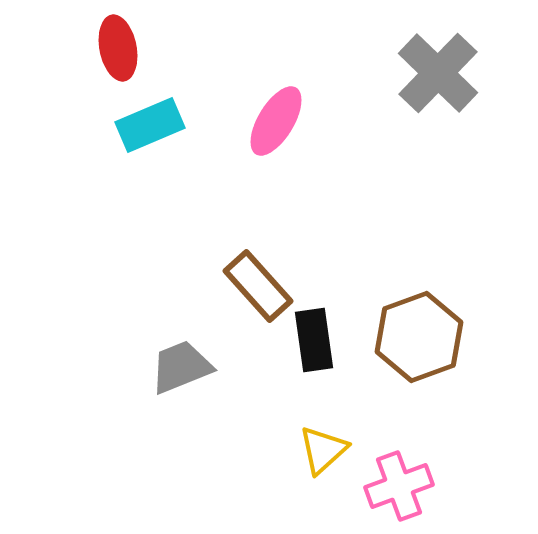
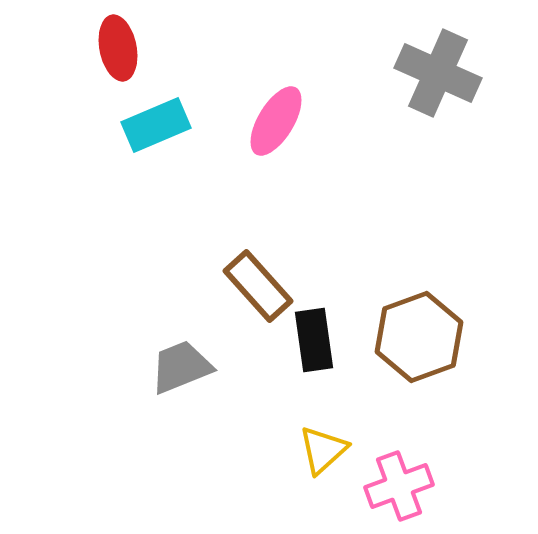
gray cross: rotated 20 degrees counterclockwise
cyan rectangle: moved 6 px right
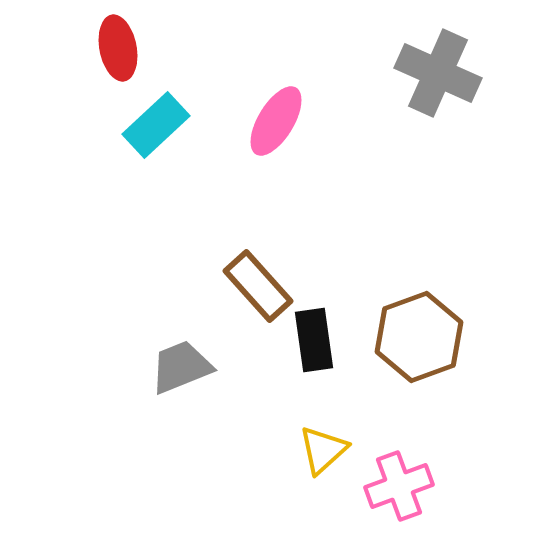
cyan rectangle: rotated 20 degrees counterclockwise
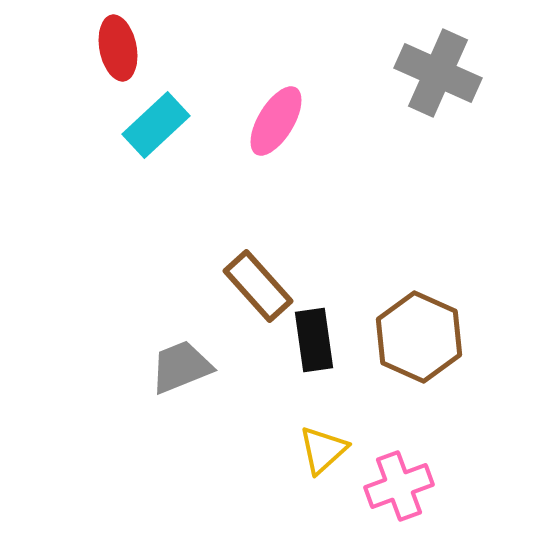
brown hexagon: rotated 16 degrees counterclockwise
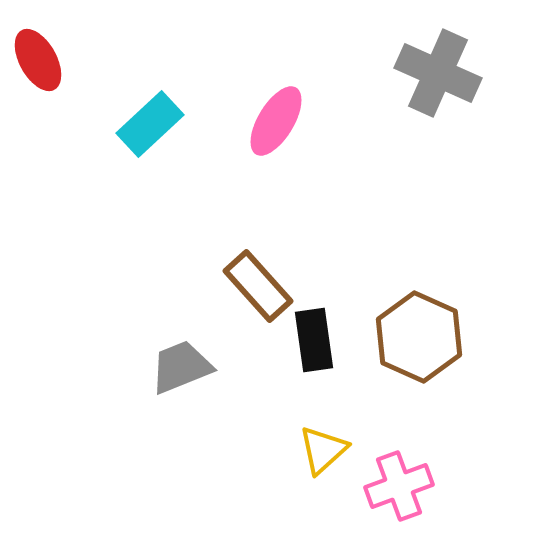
red ellipse: moved 80 px left, 12 px down; rotated 18 degrees counterclockwise
cyan rectangle: moved 6 px left, 1 px up
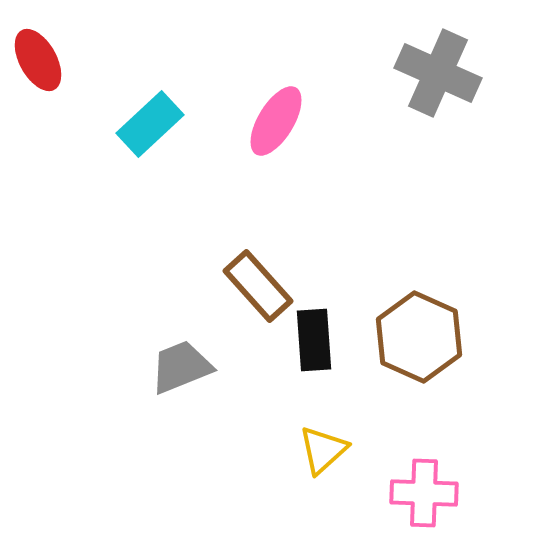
black rectangle: rotated 4 degrees clockwise
pink cross: moved 25 px right, 7 px down; rotated 22 degrees clockwise
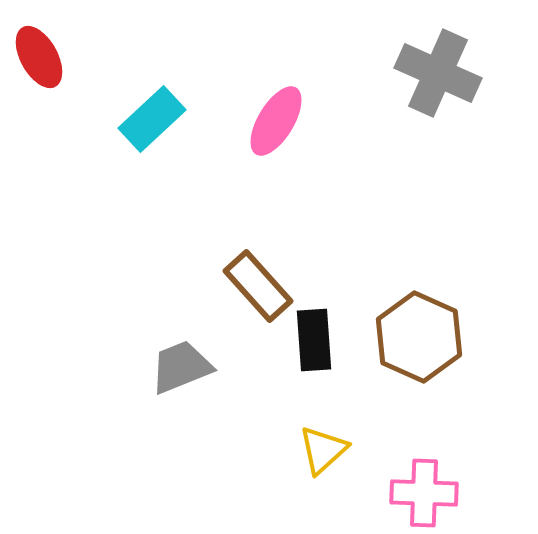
red ellipse: moved 1 px right, 3 px up
cyan rectangle: moved 2 px right, 5 px up
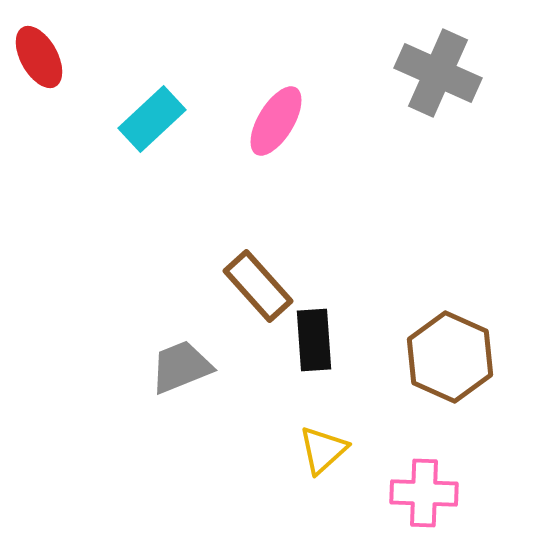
brown hexagon: moved 31 px right, 20 px down
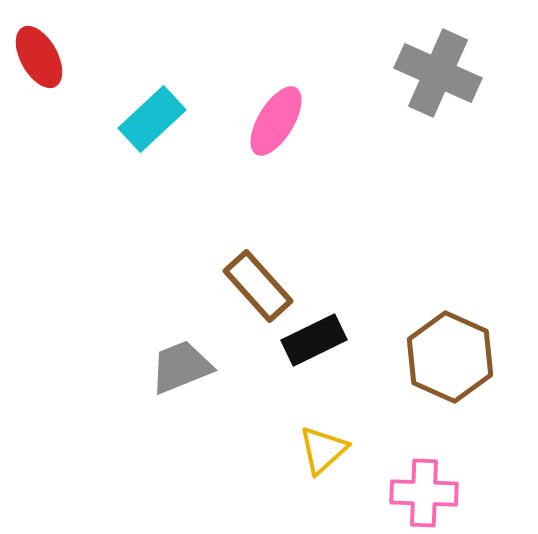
black rectangle: rotated 68 degrees clockwise
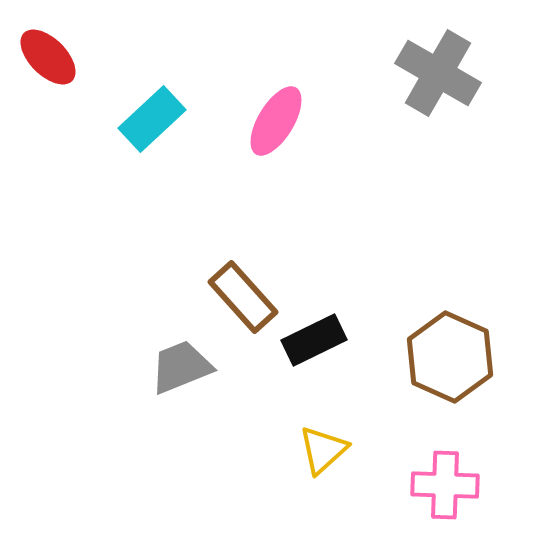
red ellipse: moved 9 px right; rotated 16 degrees counterclockwise
gray cross: rotated 6 degrees clockwise
brown rectangle: moved 15 px left, 11 px down
pink cross: moved 21 px right, 8 px up
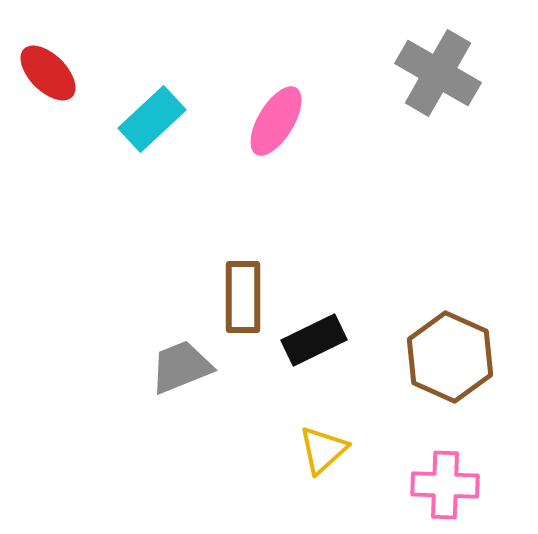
red ellipse: moved 16 px down
brown rectangle: rotated 42 degrees clockwise
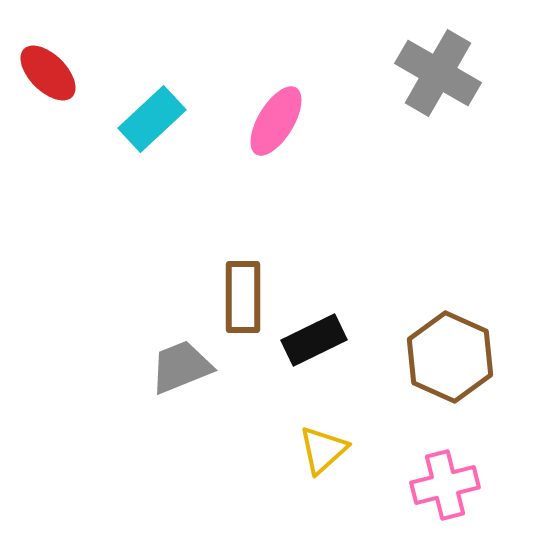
pink cross: rotated 16 degrees counterclockwise
